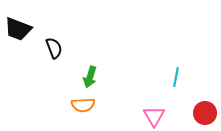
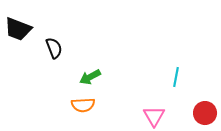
green arrow: rotated 45 degrees clockwise
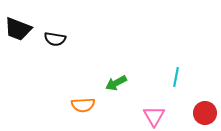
black semicircle: moved 1 px right, 9 px up; rotated 120 degrees clockwise
green arrow: moved 26 px right, 6 px down
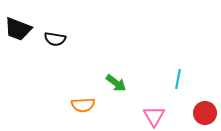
cyan line: moved 2 px right, 2 px down
green arrow: rotated 115 degrees counterclockwise
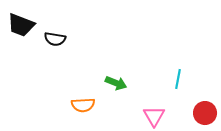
black trapezoid: moved 3 px right, 4 px up
green arrow: rotated 15 degrees counterclockwise
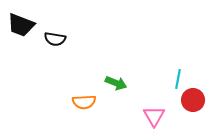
orange semicircle: moved 1 px right, 3 px up
red circle: moved 12 px left, 13 px up
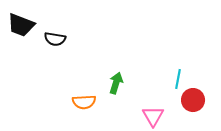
green arrow: rotated 95 degrees counterclockwise
pink triangle: moved 1 px left
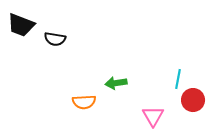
green arrow: rotated 115 degrees counterclockwise
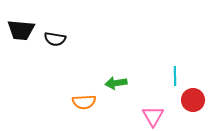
black trapezoid: moved 5 px down; rotated 16 degrees counterclockwise
cyan line: moved 3 px left, 3 px up; rotated 12 degrees counterclockwise
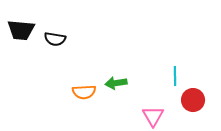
orange semicircle: moved 10 px up
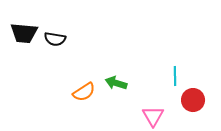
black trapezoid: moved 3 px right, 3 px down
green arrow: rotated 25 degrees clockwise
orange semicircle: rotated 30 degrees counterclockwise
